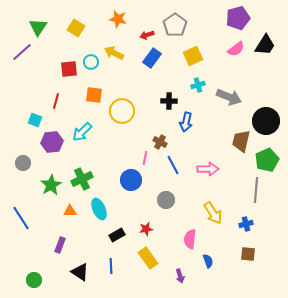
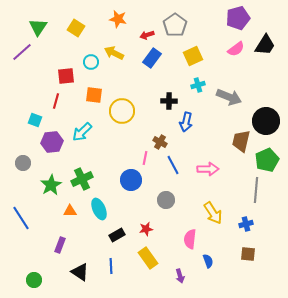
red square at (69, 69): moved 3 px left, 7 px down
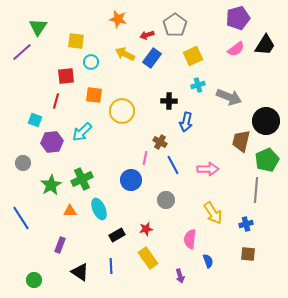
yellow square at (76, 28): moved 13 px down; rotated 24 degrees counterclockwise
yellow arrow at (114, 53): moved 11 px right, 1 px down
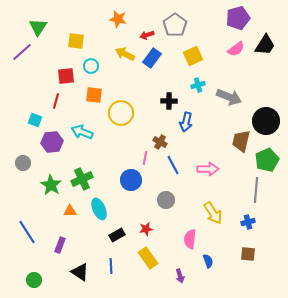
cyan circle at (91, 62): moved 4 px down
yellow circle at (122, 111): moved 1 px left, 2 px down
cyan arrow at (82, 132): rotated 65 degrees clockwise
green star at (51, 185): rotated 10 degrees counterclockwise
blue line at (21, 218): moved 6 px right, 14 px down
blue cross at (246, 224): moved 2 px right, 2 px up
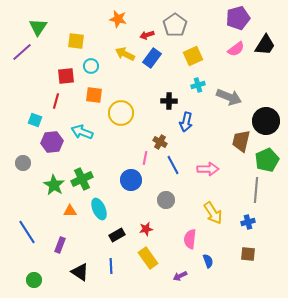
green star at (51, 185): moved 3 px right
purple arrow at (180, 276): rotated 80 degrees clockwise
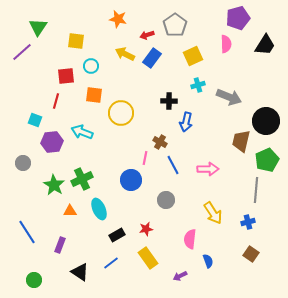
pink semicircle at (236, 49): moved 10 px left, 5 px up; rotated 54 degrees counterclockwise
brown square at (248, 254): moved 3 px right; rotated 28 degrees clockwise
blue line at (111, 266): moved 3 px up; rotated 56 degrees clockwise
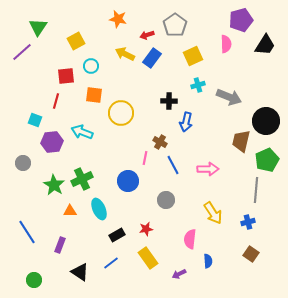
purple pentagon at (238, 18): moved 3 px right, 2 px down
yellow square at (76, 41): rotated 36 degrees counterclockwise
blue circle at (131, 180): moved 3 px left, 1 px down
blue semicircle at (208, 261): rotated 16 degrees clockwise
purple arrow at (180, 276): moved 1 px left, 2 px up
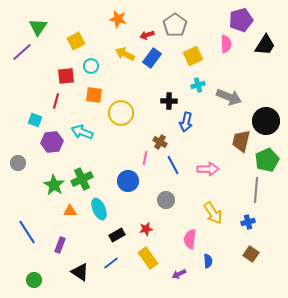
gray circle at (23, 163): moved 5 px left
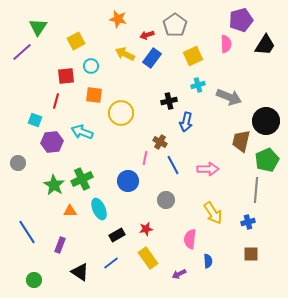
black cross at (169, 101): rotated 14 degrees counterclockwise
brown square at (251, 254): rotated 35 degrees counterclockwise
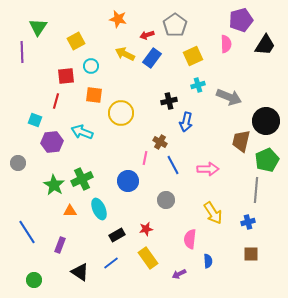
purple line at (22, 52): rotated 50 degrees counterclockwise
